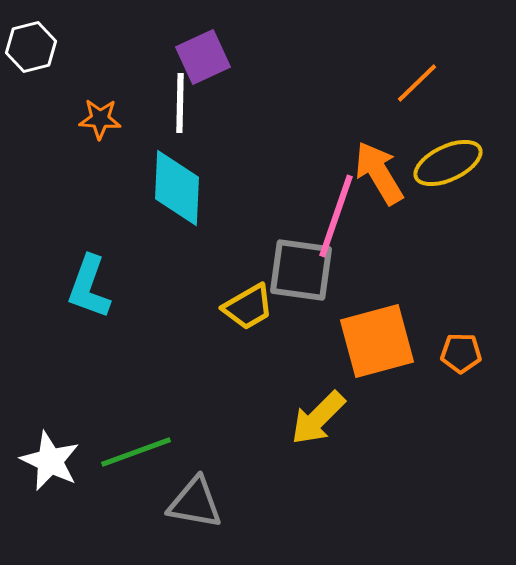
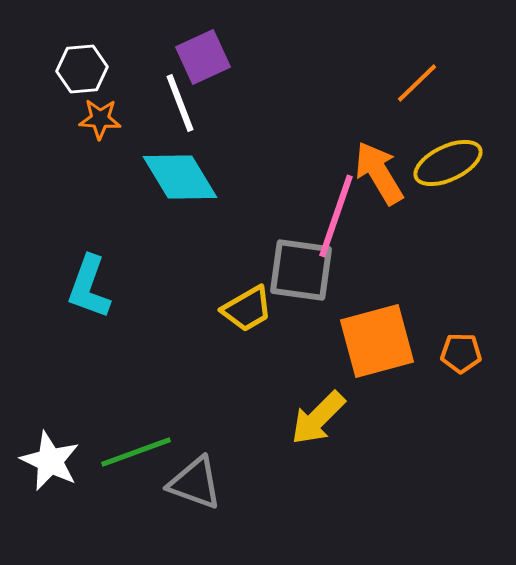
white hexagon: moved 51 px right, 22 px down; rotated 9 degrees clockwise
white line: rotated 22 degrees counterclockwise
cyan diamond: moved 3 px right, 11 px up; rotated 34 degrees counterclockwise
yellow trapezoid: moved 1 px left, 2 px down
gray triangle: moved 20 px up; rotated 10 degrees clockwise
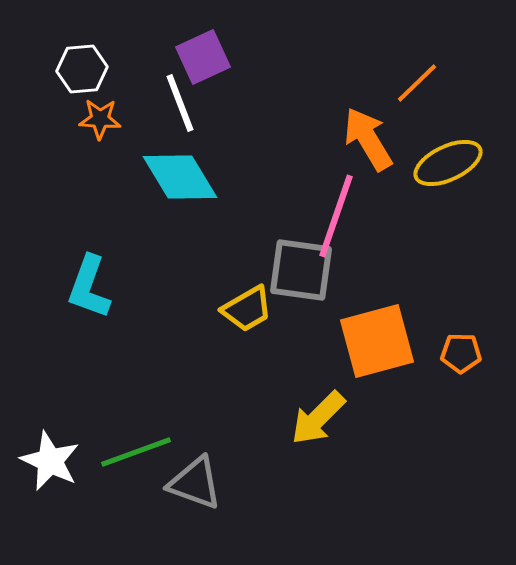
orange arrow: moved 11 px left, 34 px up
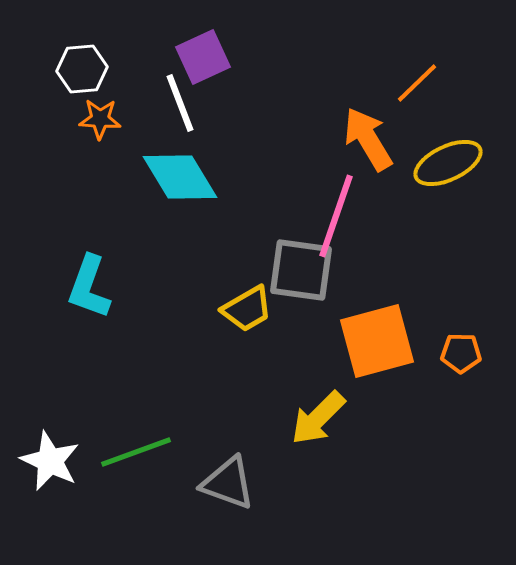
gray triangle: moved 33 px right
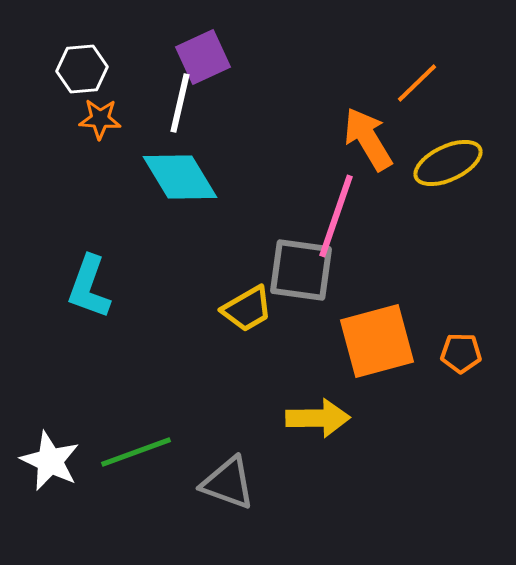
white line: rotated 34 degrees clockwise
yellow arrow: rotated 136 degrees counterclockwise
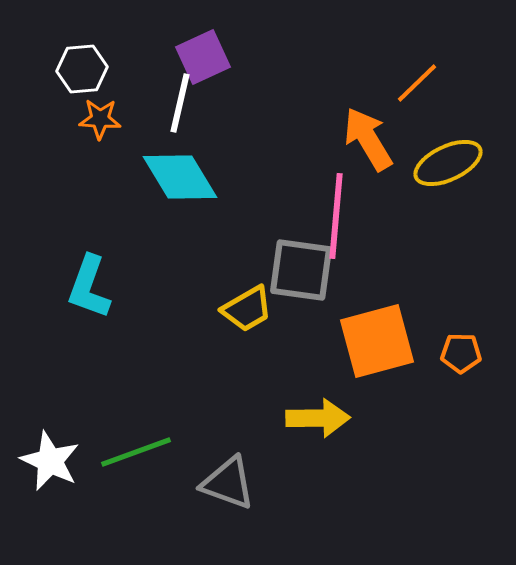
pink line: rotated 14 degrees counterclockwise
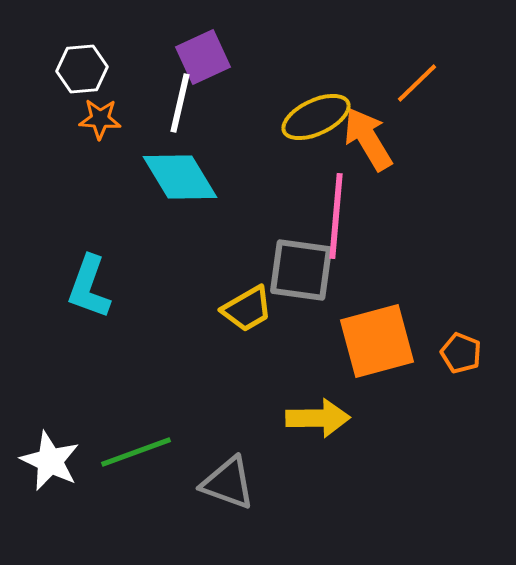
yellow ellipse: moved 132 px left, 46 px up
orange pentagon: rotated 21 degrees clockwise
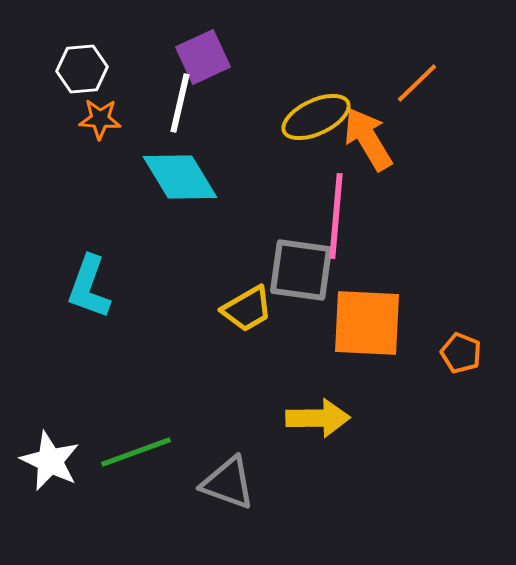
orange square: moved 10 px left, 18 px up; rotated 18 degrees clockwise
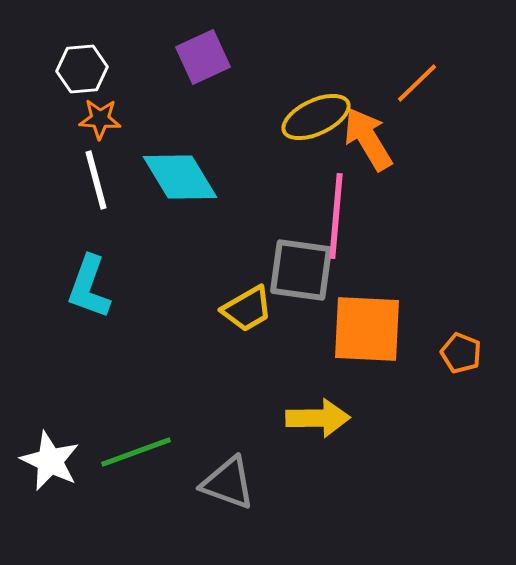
white line: moved 84 px left, 77 px down; rotated 28 degrees counterclockwise
orange square: moved 6 px down
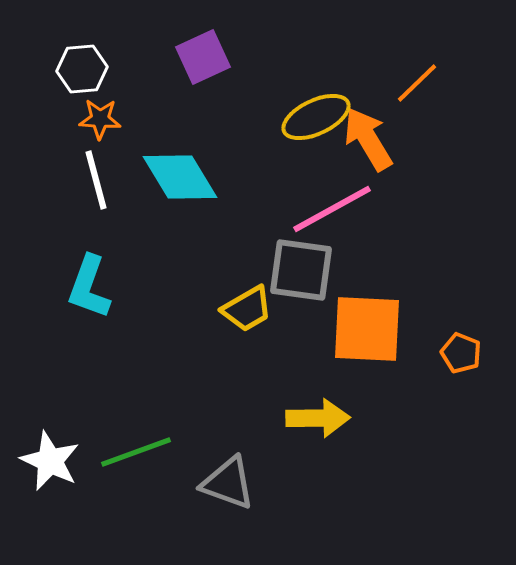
pink line: moved 4 px left, 7 px up; rotated 56 degrees clockwise
